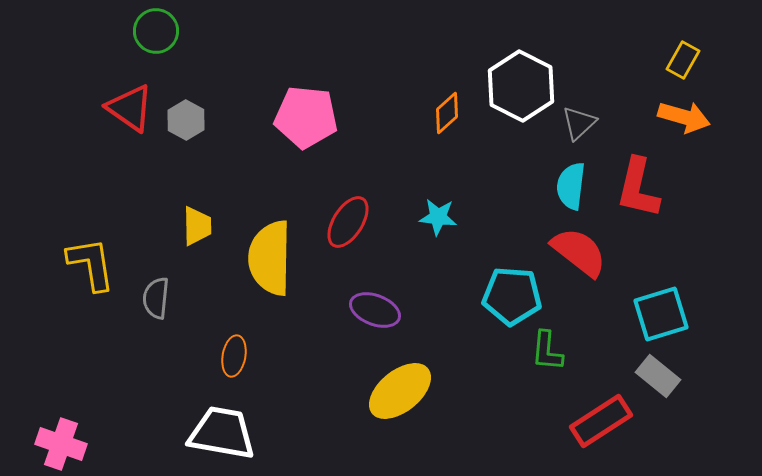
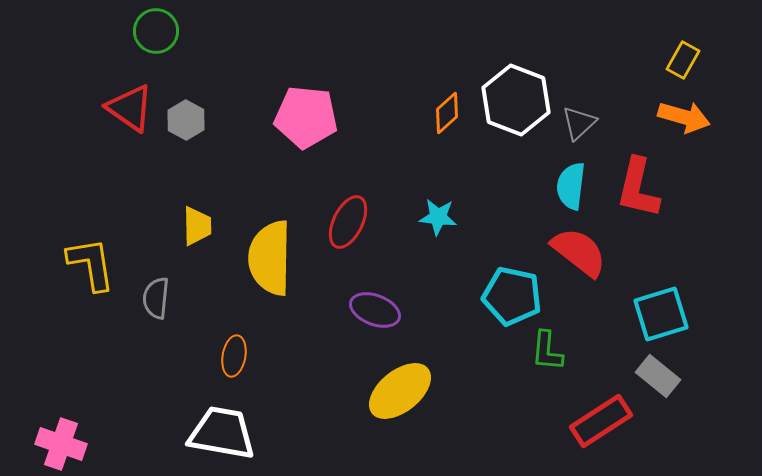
white hexagon: moved 5 px left, 14 px down; rotated 6 degrees counterclockwise
red ellipse: rotated 6 degrees counterclockwise
cyan pentagon: rotated 8 degrees clockwise
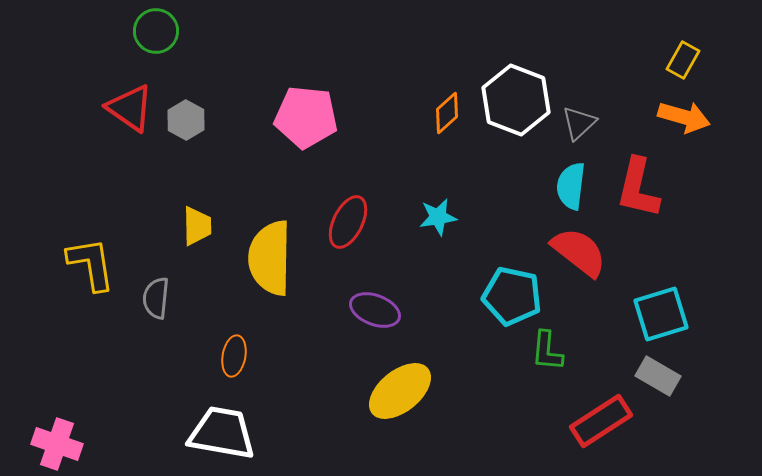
cyan star: rotated 15 degrees counterclockwise
gray rectangle: rotated 9 degrees counterclockwise
pink cross: moved 4 px left
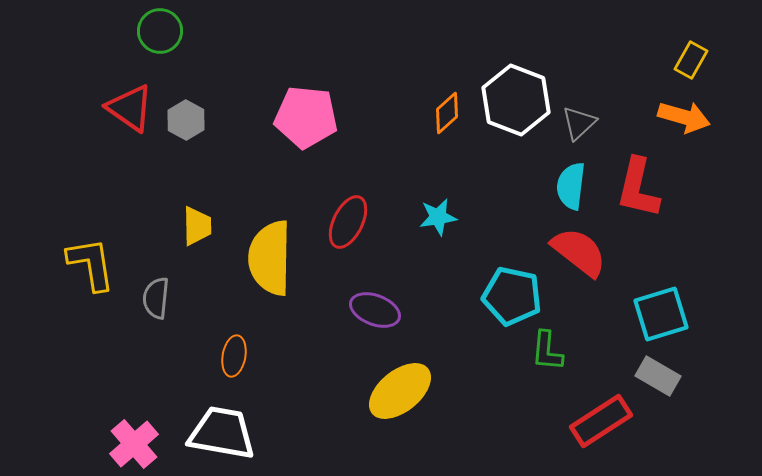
green circle: moved 4 px right
yellow rectangle: moved 8 px right
pink cross: moved 77 px right; rotated 30 degrees clockwise
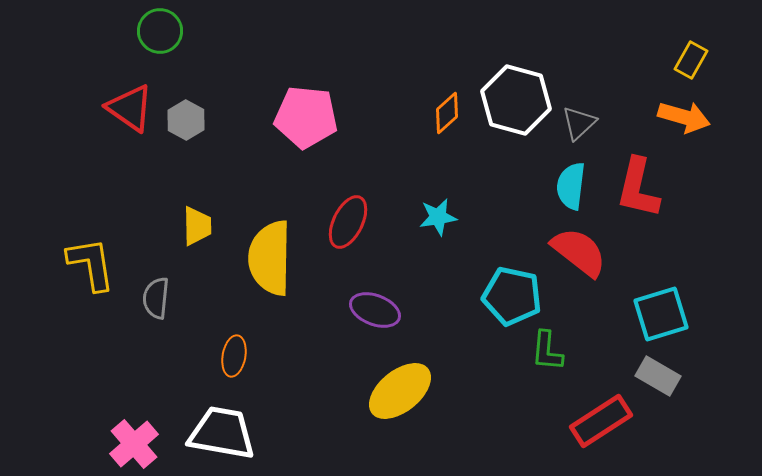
white hexagon: rotated 6 degrees counterclockwise
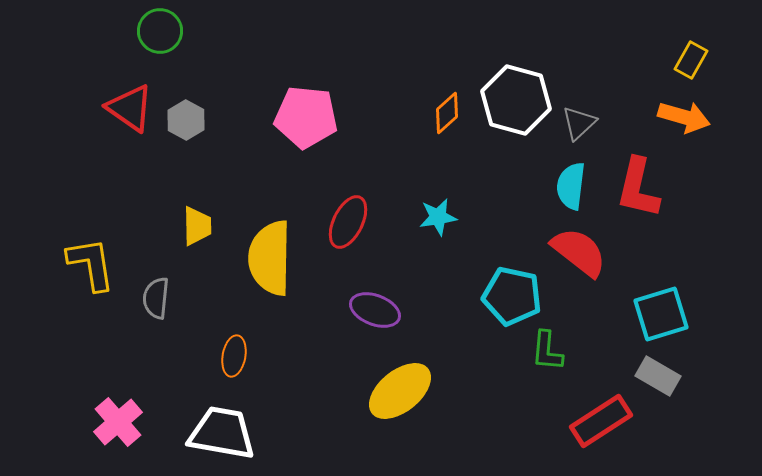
pink cross: moved 16 px left, 22 px up
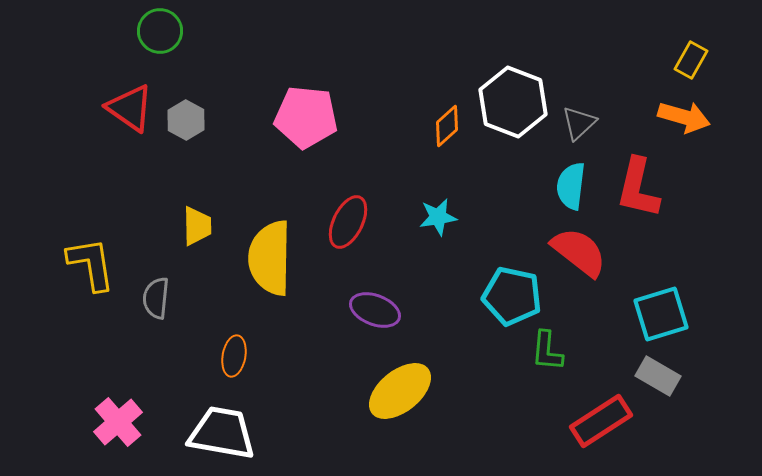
white hexagon: moved 3 px left, 2 px down; rotated 6 degrees clockwise
orange diamond: moved 13 px down
